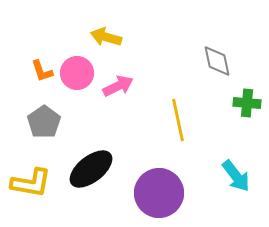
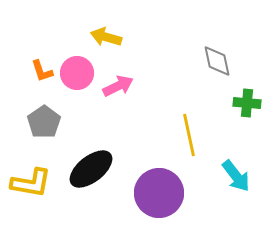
yellow line: moved 11 px right, 15 px down
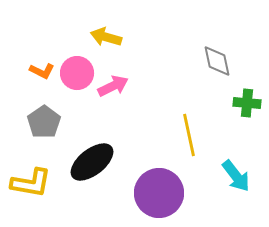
orange L-shape: rotated 45 degrees counterclockwise
pink arrow: moved 5 px left
black ellipse: moved 1 px right, 7 px up
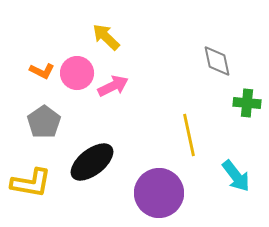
yellow arrow: rotated 28 degrees clockwise
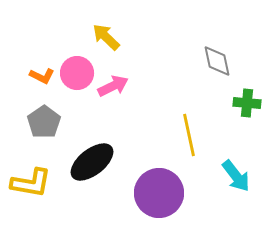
orange L-shape: moved 5 px down
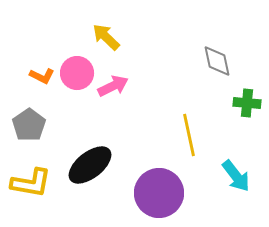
gray pentagon: moved 15 px left, 3 px down
black ellipse: moved 2 px left, 3 px down
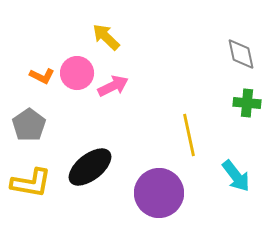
gray diamond: moved 24 px right, 7 px up
black ellipse: moved 2 px down
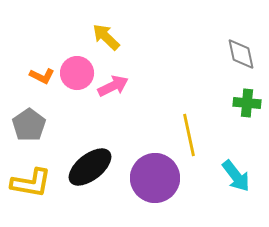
purple circle: moved 4 px left, 15 px up
